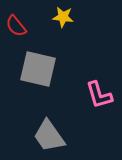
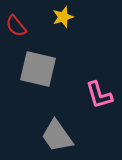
yellow star: rotated 25 degrees counterclockwise
gray trapezoid: moved 8 px right
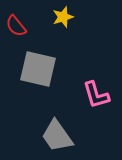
pink L-shape: moved 3 px left
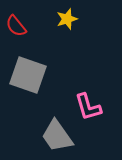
yellow star: moved 4 px right, 2 px down
gray square: moved 10 px left, 6 px down; rotated 6 degrees clockwise
pink L-shape: moved 8 px left, 12 px down
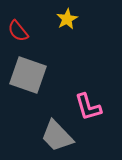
yellow star: rotated 10 degrees counterclockwise
red semicircle: moved 2 px right, 5 px down
gray trapezoid: rotated 9 degrees counterclockwise
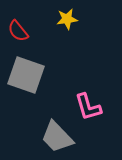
yellow star: rotated 20 degrees clockwise
gray square: moved 2 px left
gray trapezoid: moved 1 px down
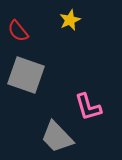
yellow star: moved 3 px right, 1 px down; rotated 15 degrees counterclockwise
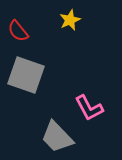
pink L-shape: moved 1 px right, 1 px down; rotated 12 degrees counterclockwise
